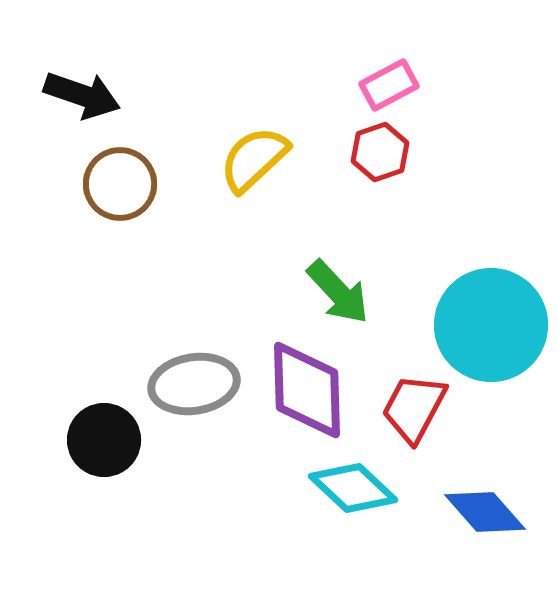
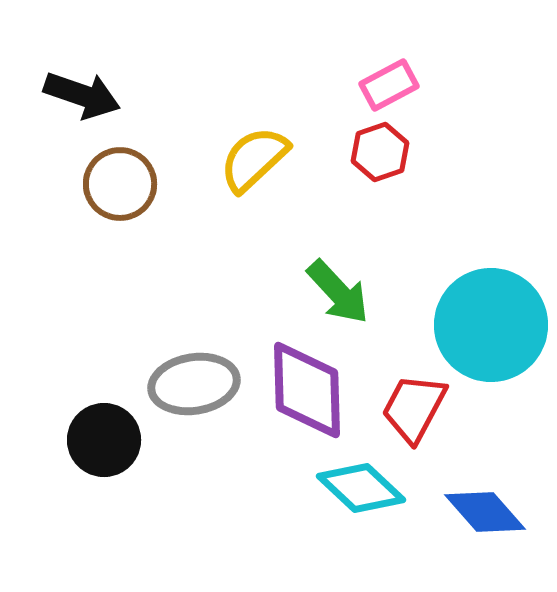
cyan diamond: moved 8 px right
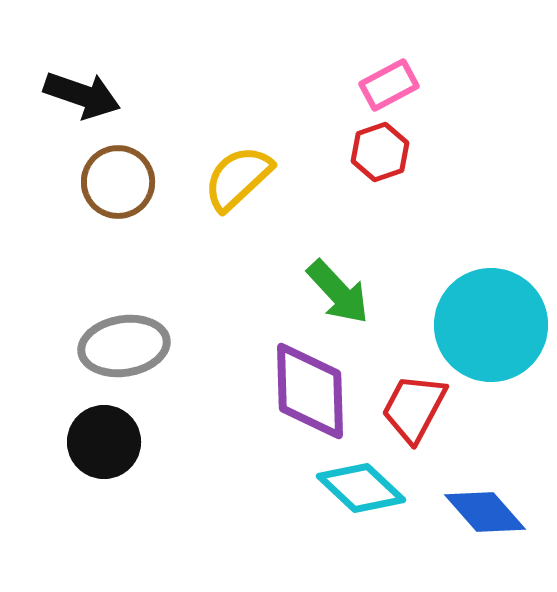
yellow semicircle: moved 16 px left, 19 px down
brown circle: moved 2 px left, 2 px up
gray ellipse: moved 70 px left, 38 px up
purple diamond: moved 3 px right, 1 px down
black circle: moved 2 px down
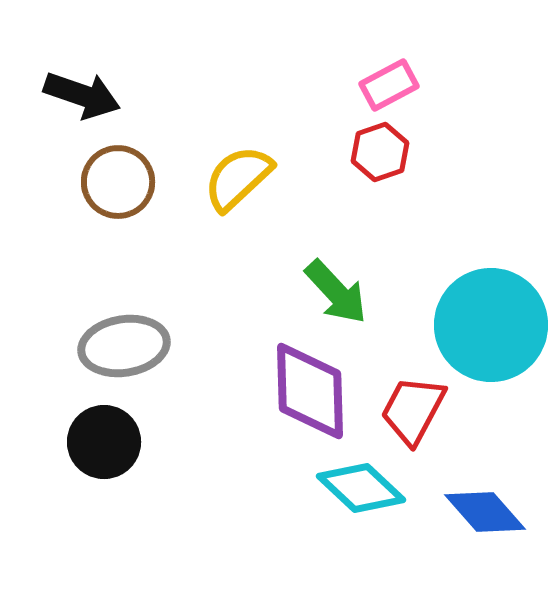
green arrow: moved 2 px left
red trapezoid: moved 1 px left, 2 px down
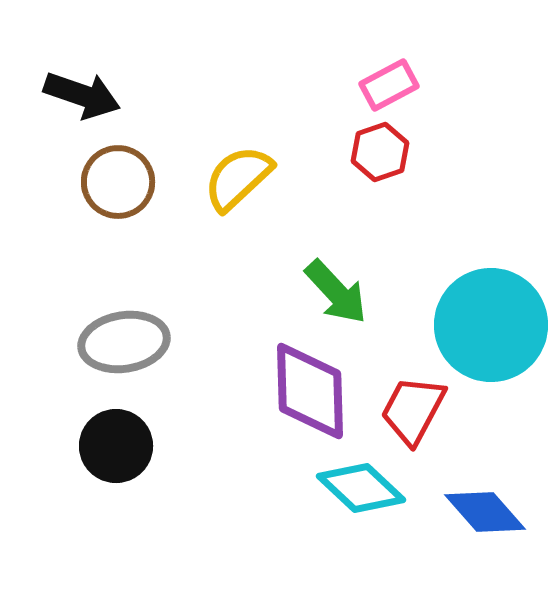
gray ellipse: moved 4 px up
black circle: moved 12 px right, 4 px down
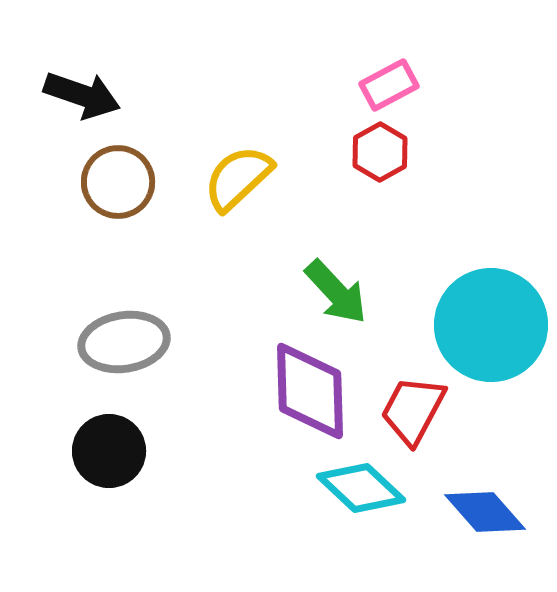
red hexagon: rotated 10 degrees counterclockwise
black circle: moved 7 px left, 5 px down
